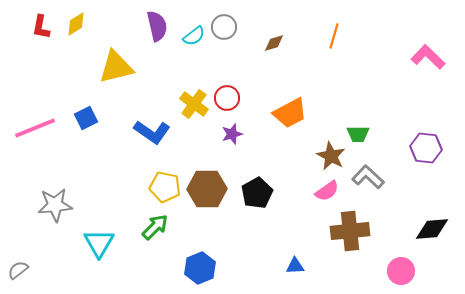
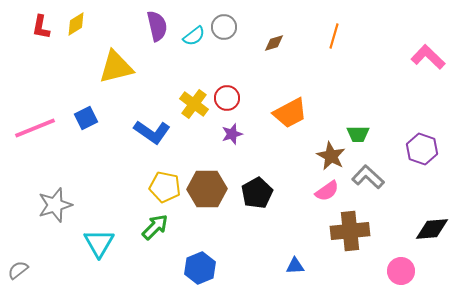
purple hexagon: moved 4 px left, 1 px down; rotated 12 degrees clockwise
gray star: rotated 12 degrees counterclockwise
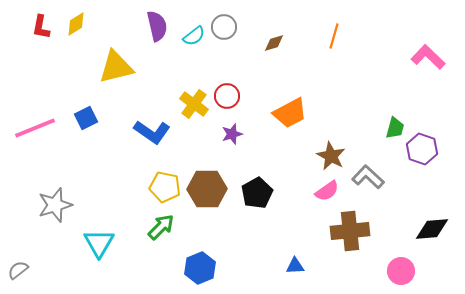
red circle: moved 2 px up
green trapezoid: moved 37 px right, 6 px up; rotated 75 degrees counterclockwise
green arrow: moved 6 px right
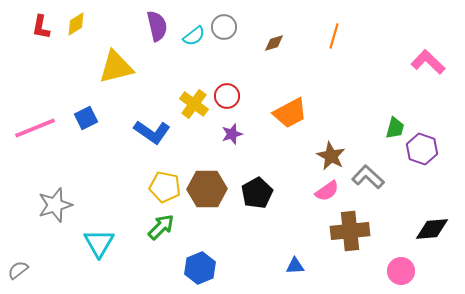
pink L-shape: moved 5 px down
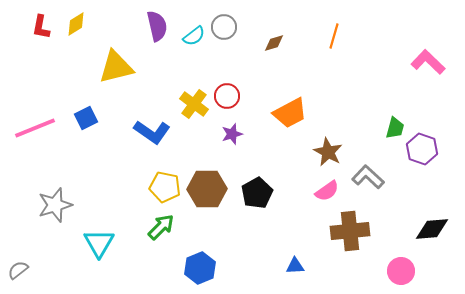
brown star: moved 3 px left, 4 px up
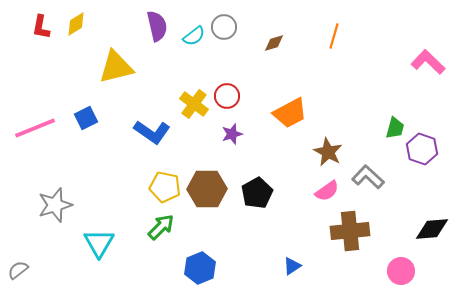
blue triangle: moved 3 px left; rotated 30 degrees counterclockwise
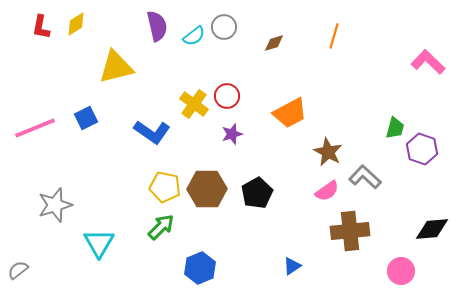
gray L-shape: moved 3 px left
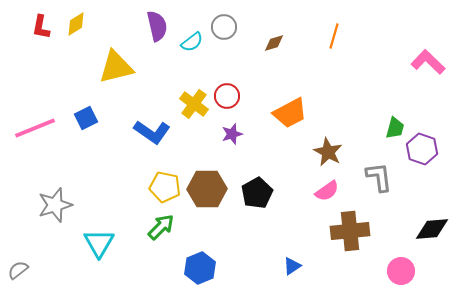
cyan semicircle: moved 2 px left, 6 px down
gray L-shape: moved 14 px right; rotated 40 degrees clockwise
